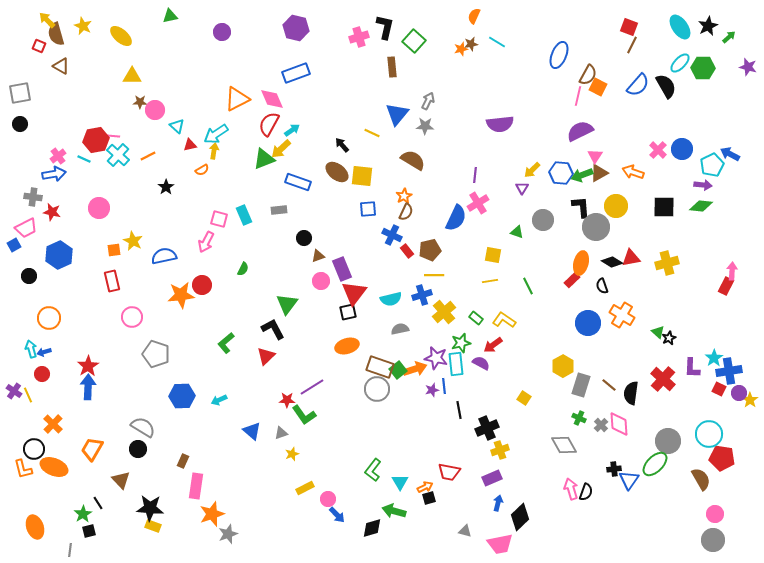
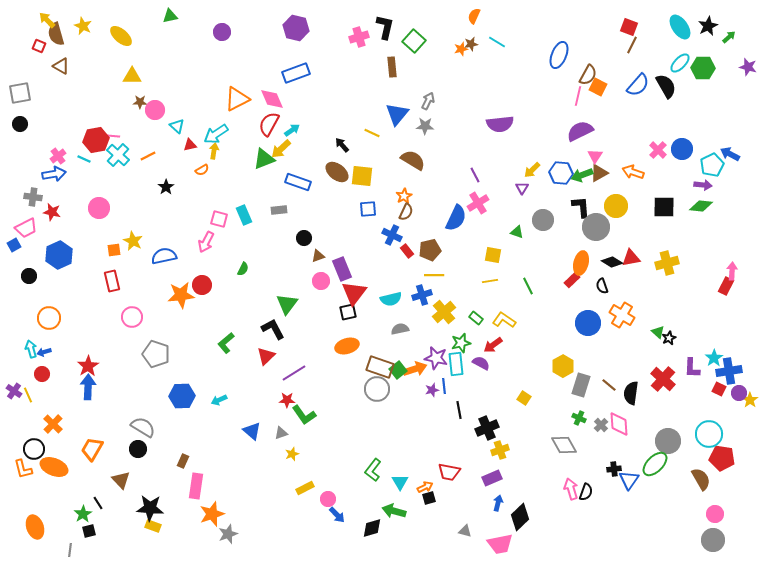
purple line at (475, 175): rotated 35 degrees counterclockwise
purple line at (312, 387): moved 18 px left, 14 px up
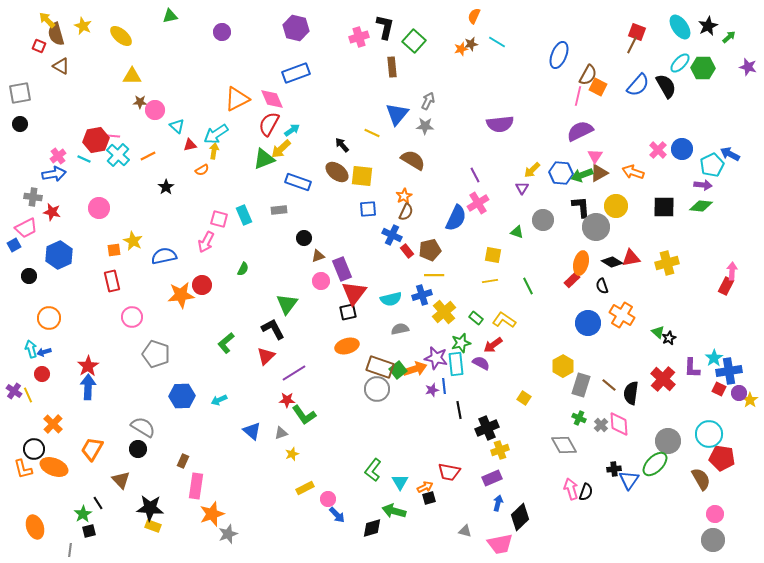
red square at (629, 27): moved 8 px right, 5 px down
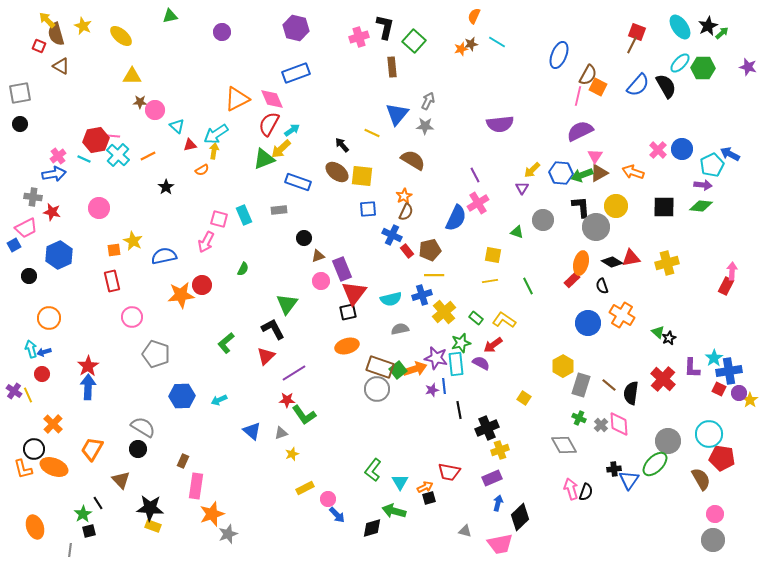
green arrow at (729, 37): moved 7 px left, 4 px up
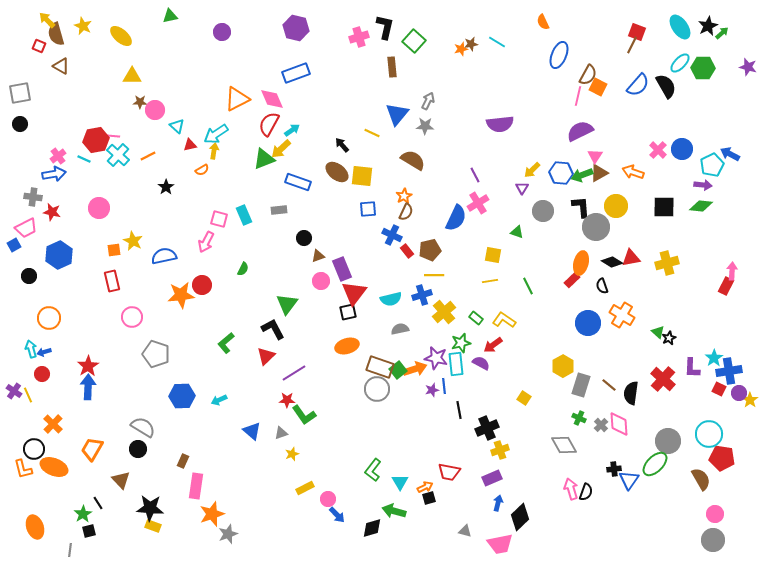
orange semicircle at (474, 16): moved 69 px right, 6 px down; rotated 49 degrees counterclockwise
gray circle at (543, 220): moved 9 px up
